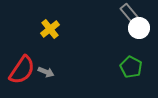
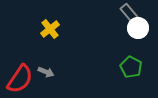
white circle: moved 1 px left
red semicircle: moved 2 px left, 9 px down
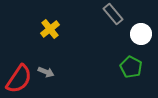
gray rectangle: moved 17 px left
white circle: moved 3 px right, 6 px down
red semicircle: moved 1 px left
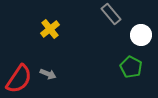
gray rectangle: moved 2 px left
white circle: moved 1 px down
gray arrow: moved 2 px right, 2 px down
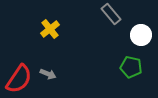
green pentagon: rotated 15 degrees counterclockwise
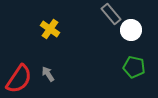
yellow cross: rotated 18 degrees counterclockwise
white circle: moved 10 px left, 5 px up
green pentagon: moved 3 px right
gray arrow: rotated 147 degrees counterclockwise
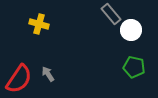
yellow cross: moved 11 px left, 5 px up; rotated 18 degrees counterclockwise
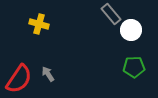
green pentagon: rotated 15 degrees counterclockwise
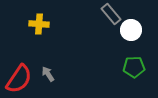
yellow cross: rotated 12 degrees counterclockwise
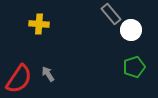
green pentagon: rotated 15 degrees counterclockwise
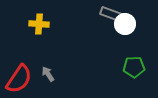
gray rectangle: rotated 30 degrees counterclockwise
white circle: moved 6 px left, 6 px up
green pentagon: rotated 15 degrees clockwise
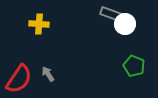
green pentagon: moved 1 px up; rotated 25 degrees clockwise
